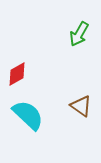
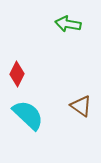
green arrow: moved 11 px left, 10 px up; rotated 70 degrees clockwise
red diamond: rotated 35 degrees counterclockwise
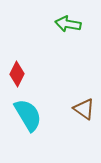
brown triangle: moved 3 px right, 3 px down
cyan semicircle: rotated 16 degrees clockwise
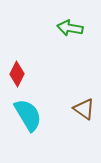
green arrow: moved 2 px right, 4 px down
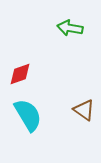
red diamond: moved 3 px right; rotated 45 degrees clockwise
brown triangle: moved 1 px down
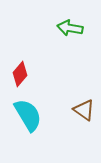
red diamond: rotated 30 degrees counterclockwise
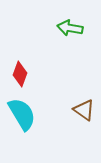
red diamond: rotated 20 degrees counterclockwise
cyan semicircle: moved 6 px left, 1 px up
